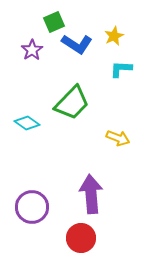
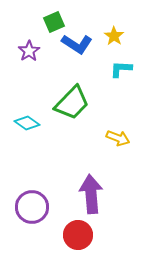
yellow star: rotated 12 degrees counterclockwise
purple star: moved 3 px left, 1 px down
red circle: moved 3 px left, 3 px up
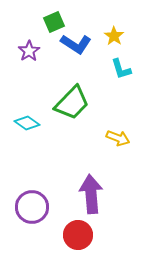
blue L-shape: moved 1 px left
cyan L-shape: rotated 110 degrees counterclockwise
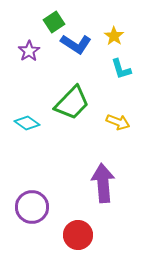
green square: rotated 10 degrees counterclockwise
yellow arrow: moved 16 px up
purple arrow: moved 12 px right, 11 px up
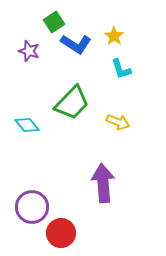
purple star: rotated 20 degrees counterclockwise
cyan diamond: moved 2 px down; rotated 15 degrees clockwise
red circle: moved 17 px left, 2 px up
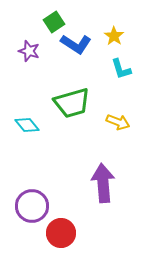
green trapezoid: rotated 30 degrees clockwise
purple circle: moved 1 px up
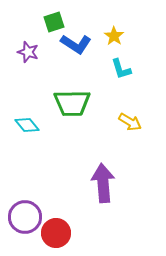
green square: rotated 15 degrees clockwise
purple star: moved 1 px left, 1 px down
green trapezoid: rotated 15 degrees clockwise
yellow arrow: moved 12 px right; rotated 10 degrees clockwise
purple circle: moved 7 px left, 11 px down
red circle: moved 5 px left
